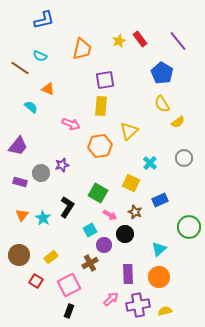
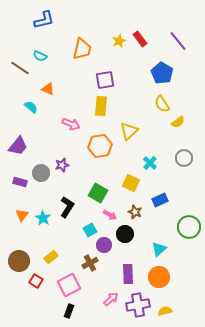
brown circle at (19, 255): moved 6 px down
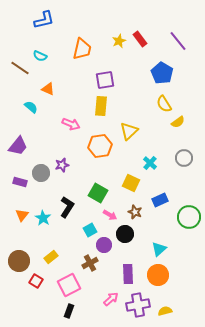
yellow semicircle at (162, 104): moved 2 px right
green circle at (189, 227): moved 10 px up
orange circle at (159, 277): moved 1 px left, 2 px up
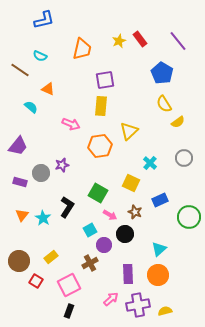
brown line at (20, 68): moved 2 px down
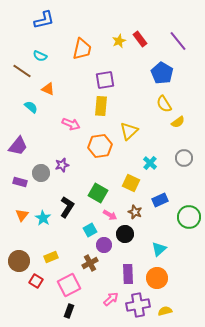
brown line at (20, 70): moved 2 px right, 1 px down
yellow rectangle at (51, 257): rotated 16 degrees clockwise
orange circle at (158, 275): moved 1 px left, 3 px down
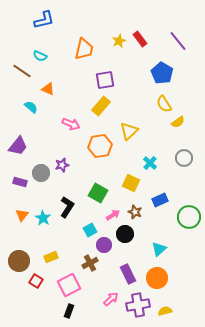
orange trapezoid at (82, 49): moved 2 px right
yellow rectangle at (101, 106): rotated 36 degrees clockwise
pink arrow at (110, 215): moved 3 px right; rotated 64 degrees counterclockwise
purple rectangle at (128, 274): rotated 24 degrees counterclockwise
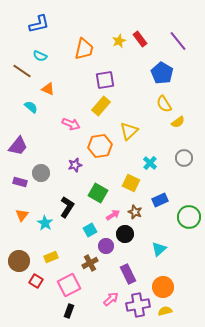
blue L-shape at (44, 20): moved 5 px left, 4 px down
purple star at (62, 165): moved 13 px right
cyan star at (43, 218): moved 2 px right, 5 px down
purple circle at (104, 245): moved 2 px right, 1 px down
orange circle at (157, 278): moved 6 px right, 9 px down
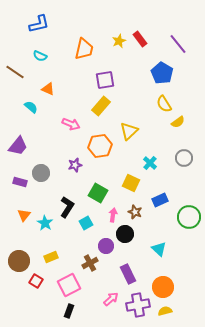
purple line at (178, 41): moved 3 px down
brown line at (22, 71): moved 7 px left, 1 px down
orange triangle at (22, 215): moved 2 px right
pink arrow at (113, 215): rotated 48 degrees counterclockwise
cyan square at (90, 230): moved 4 px left, 7 px up
cyan triangle at (159, 249): rotated 35 degrees counterclockwise
